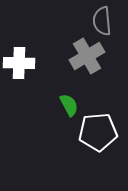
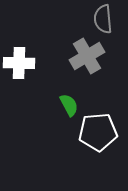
gray semicircle: moved 1 px right, 2 px up
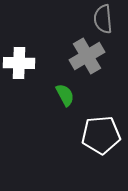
green semicircle: moved 4 px left, 10 px up
white pentagon: moved 3 px right, 3 px down
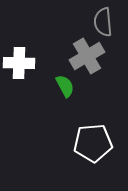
gray semicircle: moved 3 px down
green semicircle: moved 9 px up
white pentagon: moved 8 px left, 8 px down
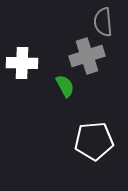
gray cross: rotated 12 degrees clockwise
white cross: moved 3 px right
white pentagon: moved 1 px right, 2 px up
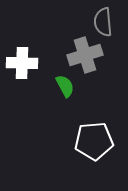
gray cross: moved 2 px left, 1 px up
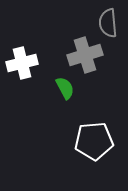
gray semicircle: moved 5 px right, 1 px down
white cross: rotated 16 degrees counterclockwise
green semicircle: moved 2 px down
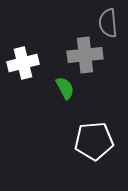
gray cross: rotated 12 degrees clockwise
white cross: moved 1 px right
